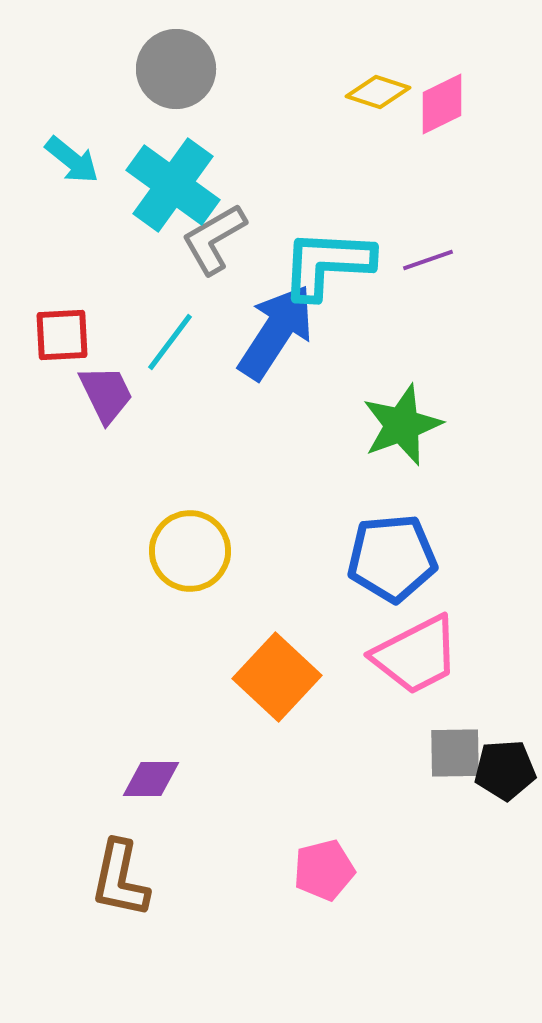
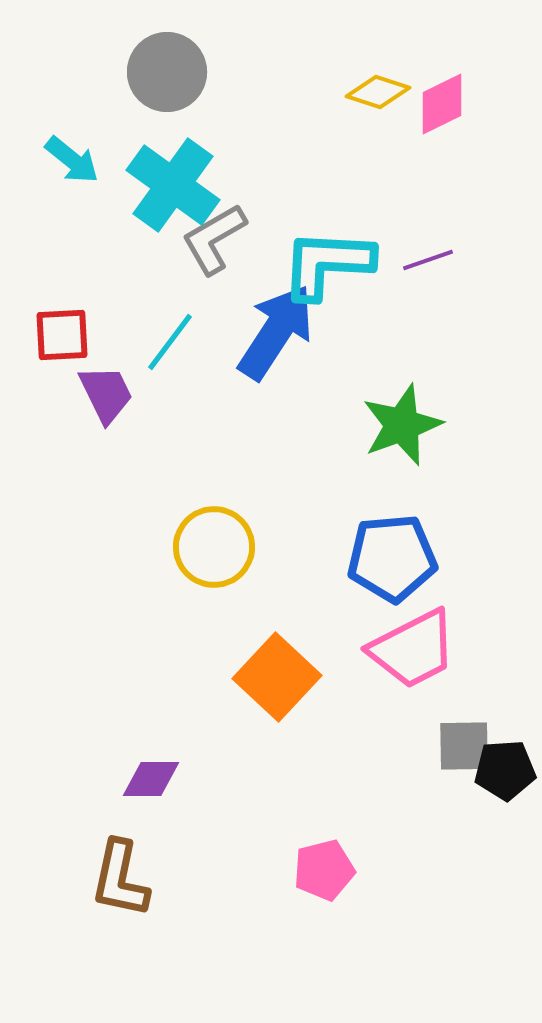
gray circle: moved 9 px left, 3 px down
yellow circle: moved 24 px right, 4 px up
pink trapezoid: moved 3 px left, 6 px up
gray square: moved 9 px right, 7 px up
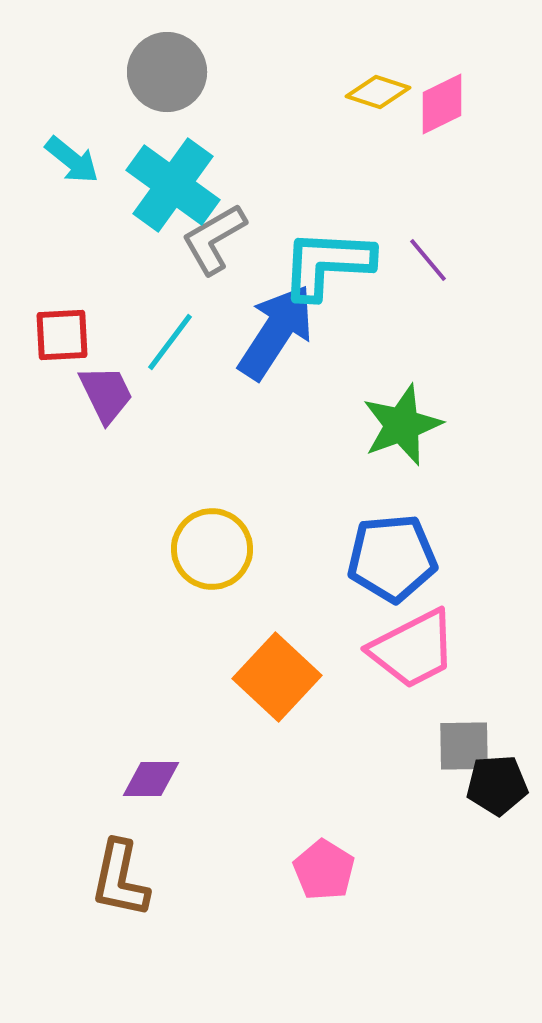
purple line: rotated 69 degrees clockwise
yellow circle: moved 2 px left, 2 px down
black pentagon: moved 8 px left, 15 px down
pink pentagon: rotated 26 degrees counterclockwise
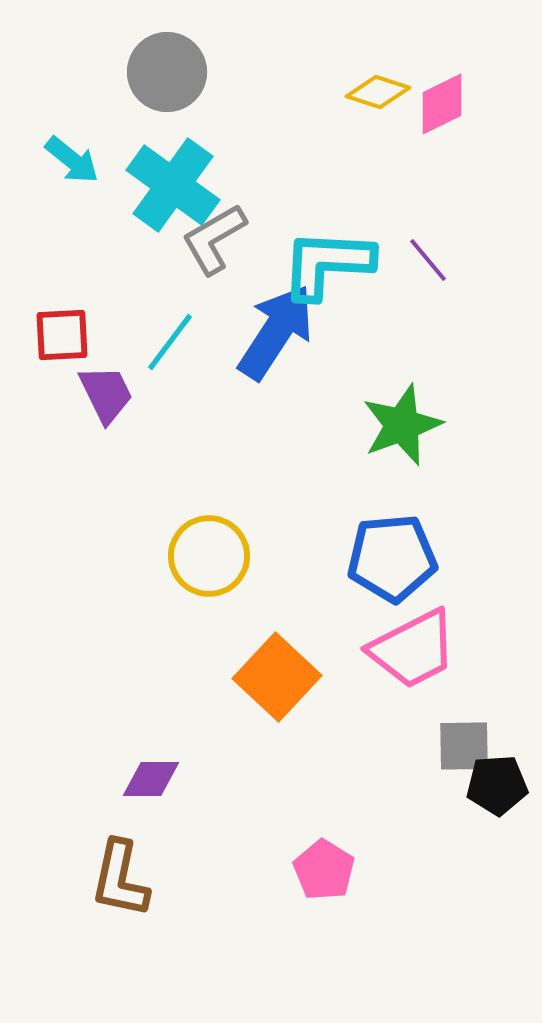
yellow circle: moved 3 px left, 7 px down
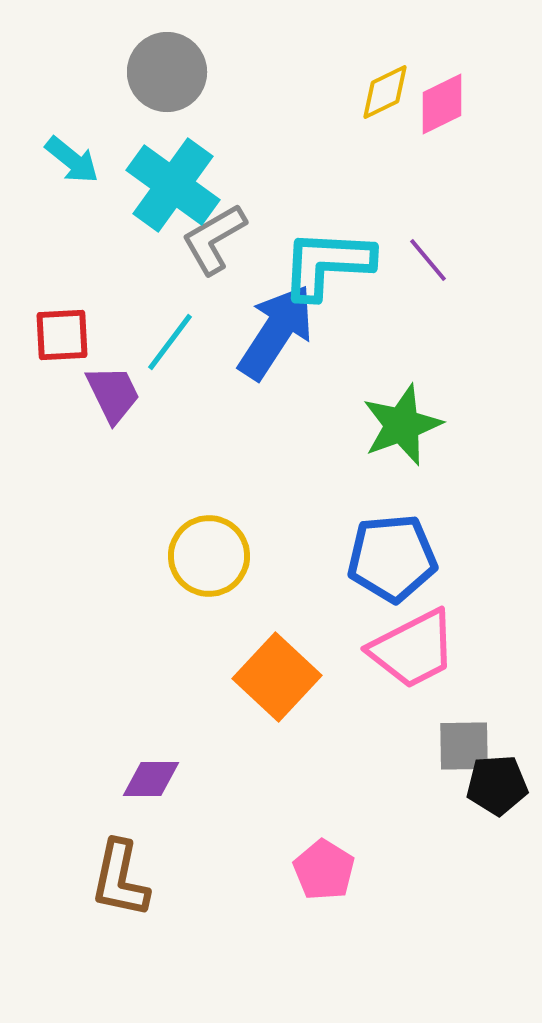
yellow diamond: moved 7 px right; rotated 44 degrees counterclockwise
purple trapezoid: moved 7 px right
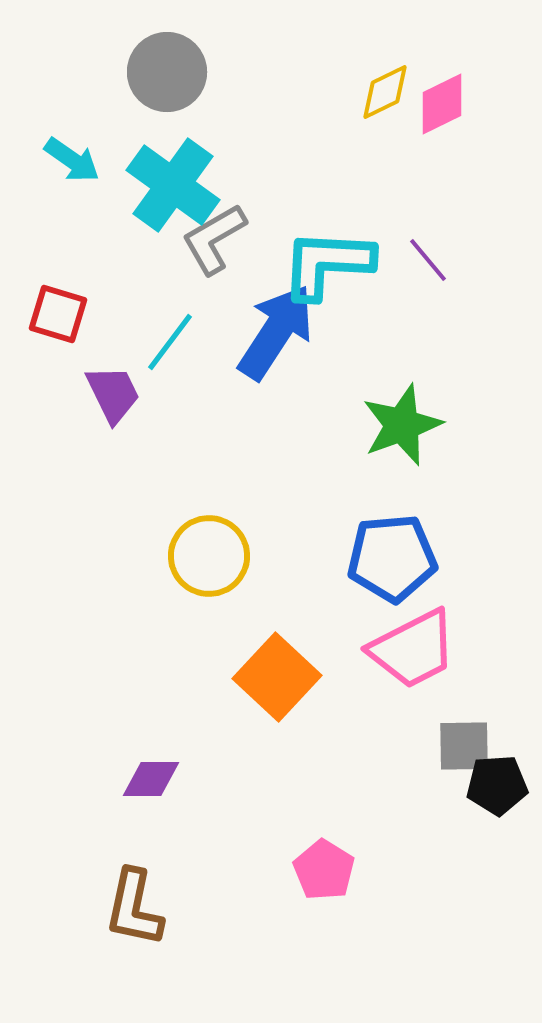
cyan arrow: rotated 4 degrees counterclockwise
red square: moved 4 px left, 21 px up; rotated 20 degrees clockwise
brown L-shape: moved 14 px right, 29 px down
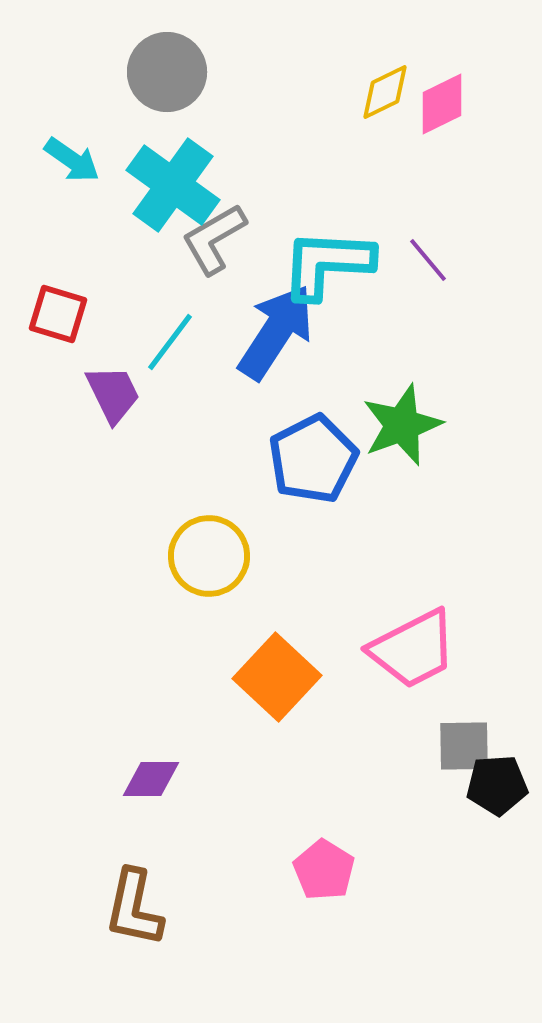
blue pentagon: moved 79 px left, 99 px up; rotated 22 degrees counterclockwise
